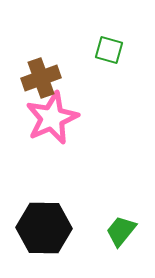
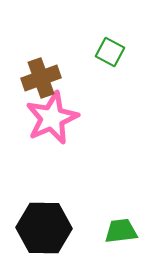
green square: moved 1 px right, 2 px down; rotated 12 degrees clockwise
green trapezoid: rotated 44 degrees clockwise
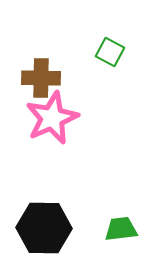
brown cross: rotated 21 degrees clockwise
green trapezoid: moved 2 px up
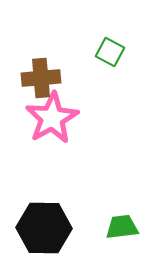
brown cross: rotated 6 degrees counterclockwise
pink star: rotated 6 degrees counterclockwise
green trapezoid: moved 1 px right, 2 px up
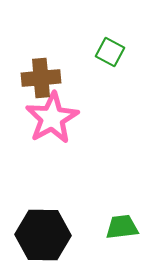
black hexagon: moved 1 px left, 7 px down
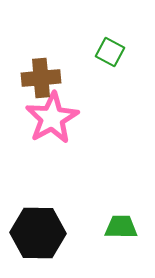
green trapezoid: moved 1 px left; rotated 8 degrees clockwise
black hexagon: moved 5 px left, 2 px up
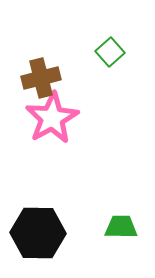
green square: rotated 20 degrees clockwise
brown cross: rotated 9 degrees counterclockwise
